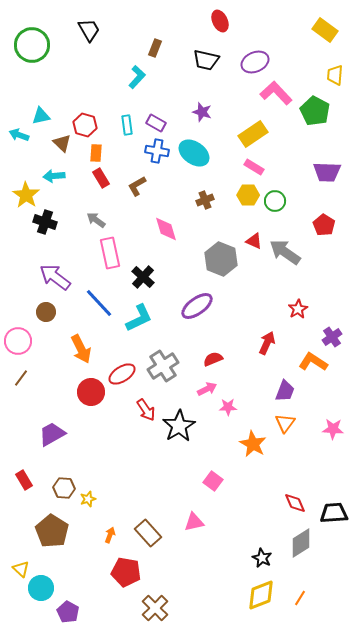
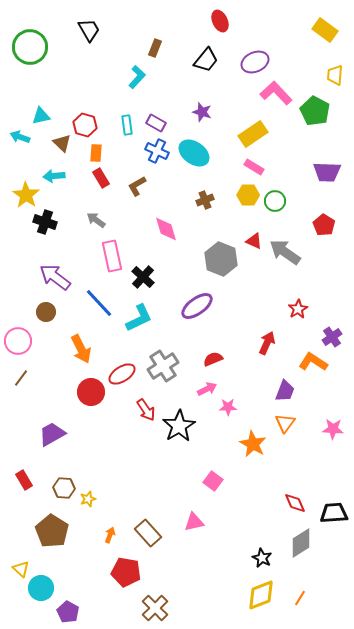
green circle at (32, 45): moved 2 px left, 2 px down
black trapezoid at (206, 60): rotated 64 degrees counterclockwise
cyan arrow at (19, 135): moved 1 px right, 2 px down
blue cross at (157, 151): rotated 15 degrees clockwise
pink rectangle at (110, 253): moved 2 px right, 3 px down
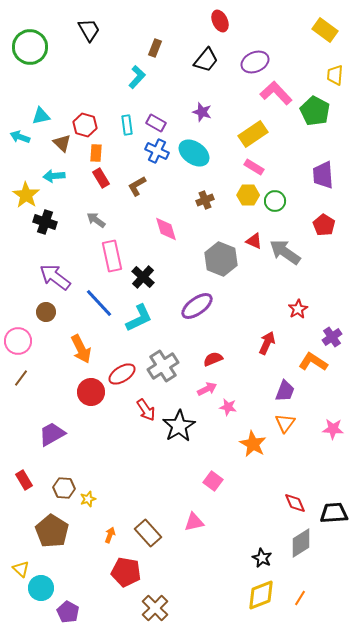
purple trapezoid at (327, 172): moved 4 px left, 3 px down; rotated 84 degrees clockwise
pink star at (228, 407): rotated 12 degrees clockwise
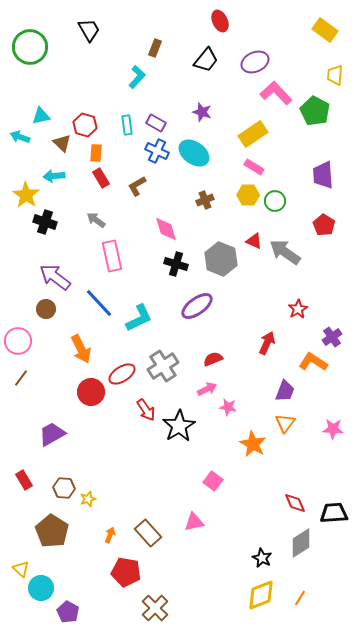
black cross at (143, 277): moved 33 px right, 13 px up; rotated 25 degrees counterclockwise
brown circle at (46, 312): moved 3 px up
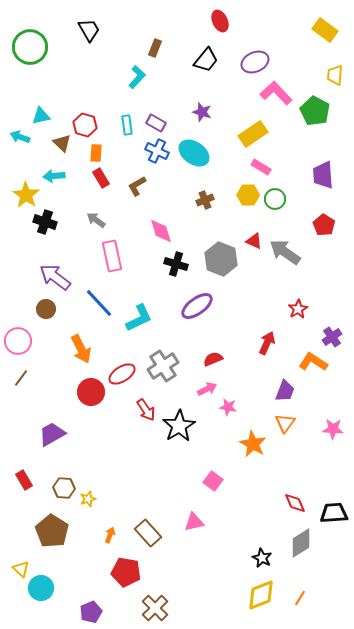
pink rectangle at (254, 167): moved 7 px right
green circle at (275, 201): moved 2 px up
pink diamond at (166, 229): moved 5 px left, 2 px down
purple pentagon at (68, 612): moved 23 px right; rotated 20 degrees clockwise
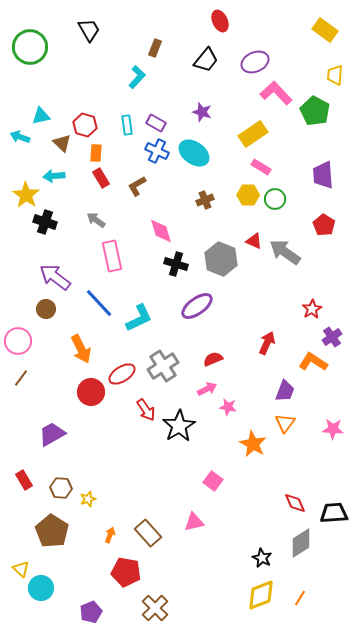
red star at (298, 309): moved 14 px right
brown hexagon at (64, 488): moved 3 px left
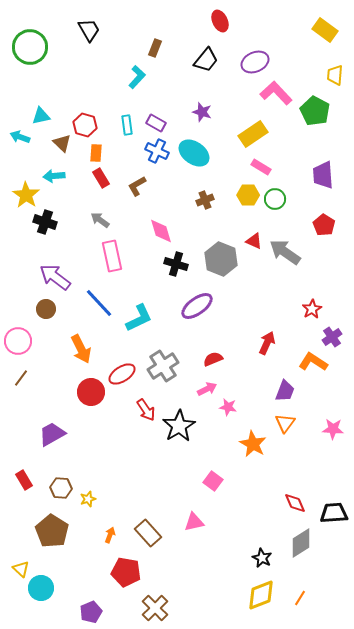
gray arrow at (96, 220): moved 4 px right
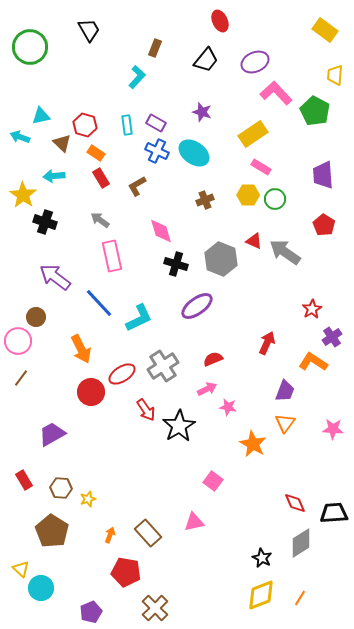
orange rectangle at (96, 153): rotated 60 degrees counterclockwise
yellow star at (26, 195): moved 3 px left
brown circle at (46, 309): moved 10 px left, 8 px down
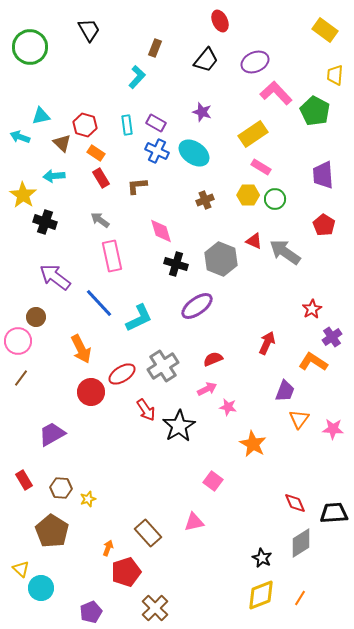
brown L-shape at (137, 186): rotated 25 degrees clockwise
orange triangle at (285, 423): moved 14 px right, 4 px up
orange arrow at (110, 535): moved 2 px left, 13 px down
red pentagon at (126, 572): rotated 28 degrees counterclockwise
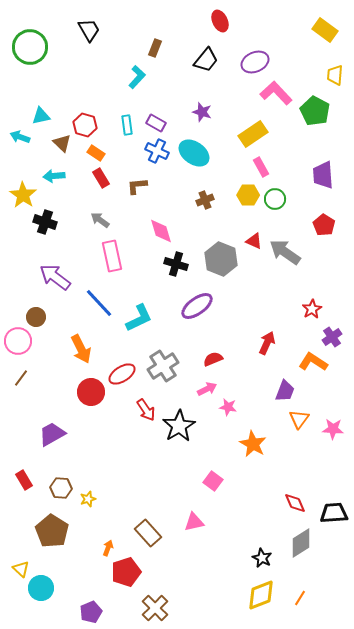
pink rectangle at (261, 167): rotated 30 degrees clockwise
